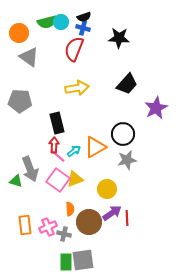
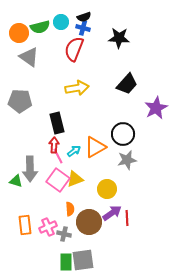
green semicircle: moved 7 px left, 5 px down
pink line: rotated 21 degrees clockwise
gray arrow: rotated 20 degrees clockwise
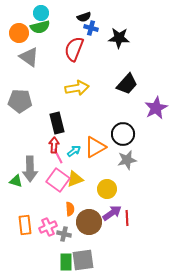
cyan circle: moved 20 px left, 9 px up
blue cross: moved 8 px right
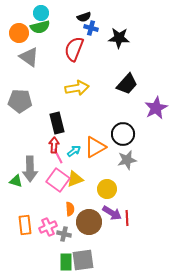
purple arrow: rotated 66 degrees clockwise
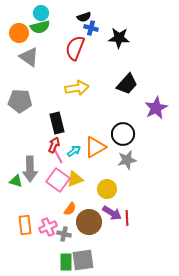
red semicircle: moved 1 px right, 1 px up
red arrow: rotated 21 degrees clockwise
orange semicircle: rotated 40 degrees clockwise
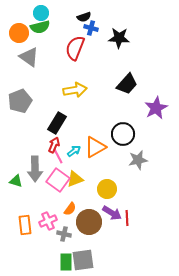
yellow arrow: moved 2 px left, 2 px down
gray pentagon: rotated 25 degrees counterclockwise
black rectangle: rotated 45 degrees clockwise
gray star: moved 11 px right
gray arrow: moved 5 px right
pink cross: moved 6 px up
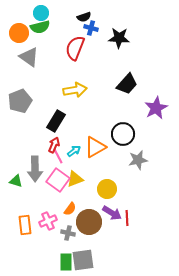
black rectangle: moved 1 px left, 2 px up
gray cross: moved 4 px right, 1 px up
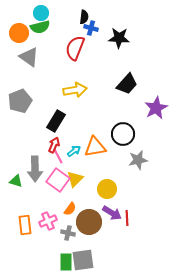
black semicircle: rotated 64 degrees counterclockwise
orange triangle: rotated 20 degrees clockwise
yellow triangle: rotated 24 degrees counterclockwise
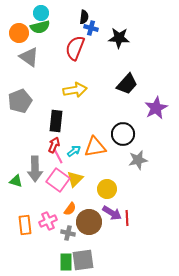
black rectangle: rotated 25 degrees counterclockwise
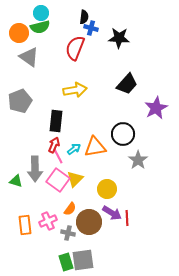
cyan arrow: moved 2 px up
gray star: rotated 24 degrees counterclockwise
green rectangle: rotated 18 degrees counterclockwise
